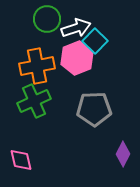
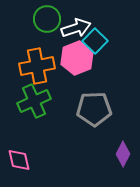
pink diamond: moved 2 px left
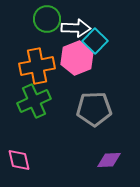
white arrow: rotated 20 degrees clockwise
purple diamond: moved 14 px left, 6 px down; rotated 60 degrees clockwise
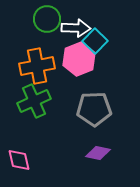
pink hexagon: moved 2 px right, 1 px down
purple diamond: moved 11 px left, 7 px up; rotated 15 degrees clockwise
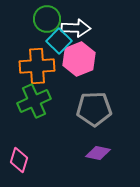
cyan square: moved 36 px left
orange cross: rotated 8 degrees clockwise
pink diamond: rotated 30 degrees clockwise
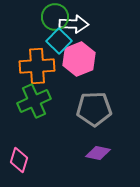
green circle: moved 8 px right, 2 px up
white arrow: moved 2 px left, 4 px up
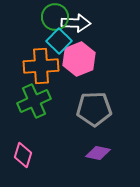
white arrow: moved 2 px right, 1 px up
orange cross: moved 4 px right
pink diamond: moved 4 px right, 5 px up
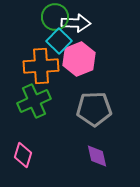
purple diamond: moved 1 px left, 3 px down; rotated 65 degrees clockwise
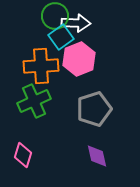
green circle: moved 1 px up
cyan square: moved 2 px right, 4 px up; rotated 10 degrees clockwise
gray pentagon: rotated 16 degrees counterclockwise
